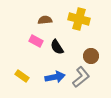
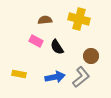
yellow rectangle: moved 3 px left, 2 px up; rotated 24 degrees counterclockwise
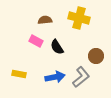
yellow cross: moved 1 px up
brown circle: moved 5 px right
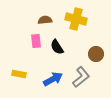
yellow cross: moved 3 px left, 1 px down
pink rectangle: rotated 56 degrees clockwise
brown circle: moved 2 px up
blue arrow: moved 2 px left, 2 px down; rotated 18 degrees counterclockwise
